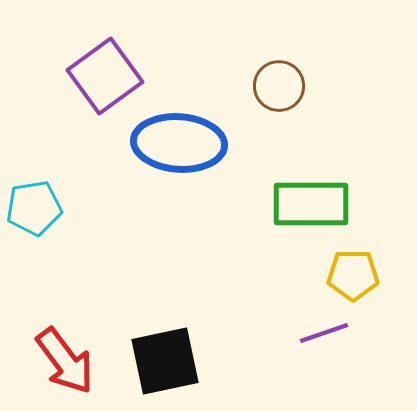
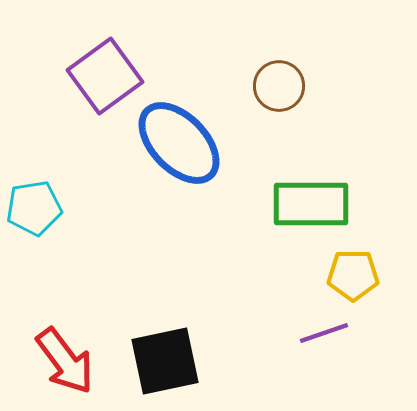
blue ellipse: rotated 42 degrees clockwise
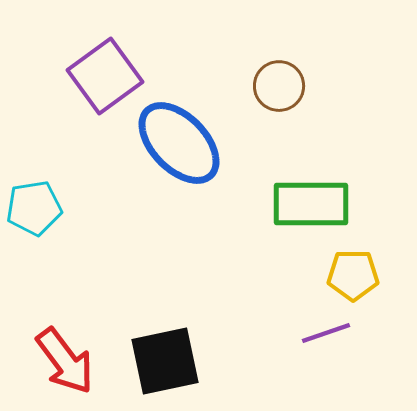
purple line: moved 2 px right
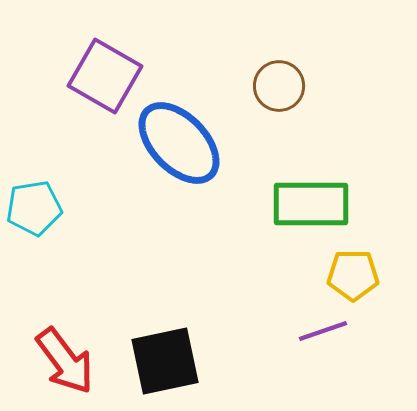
purple square: rotated 24 degrees counterclockwise
purple line: moved 3 px left, 2 px up
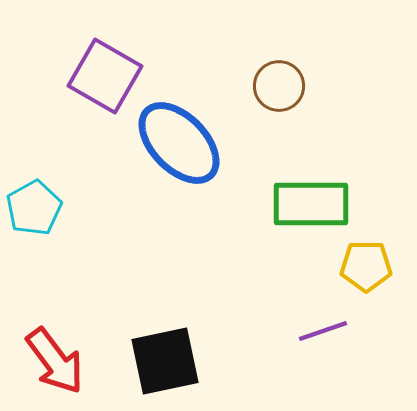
cyan pentagon: rotated 20 degrees counterclockwise
yellow pentagon: moved 13 px right, 9 px up
red arrow: moved 10 px left
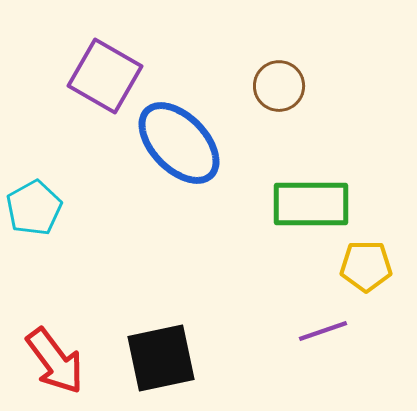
black square: moved 4 px left, 3 px up
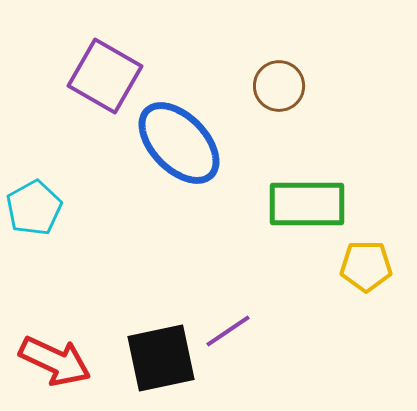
green rectangle: moved 4 px left
purple line: moved 95 px left; rotated 15 degrees counterclockwise
red arrow: rotated 28 degrees counterclockwise
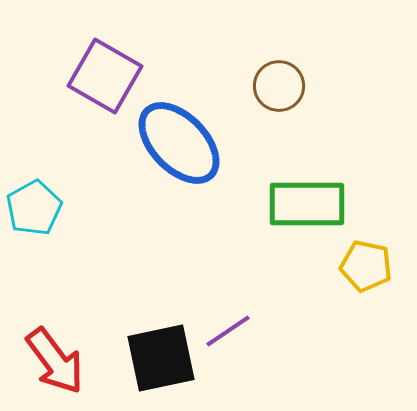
yellow pentagon: rotated 12 degrees clockwise
red arrow: rotated 28 degrees clockwise
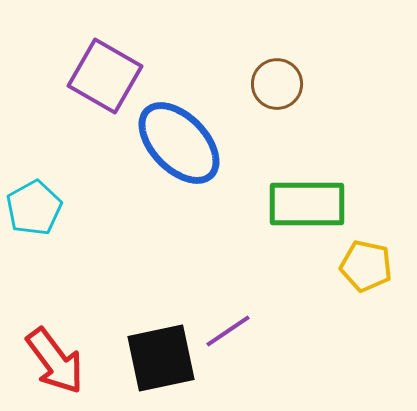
brown circle: moved 2 px left, 2 px up
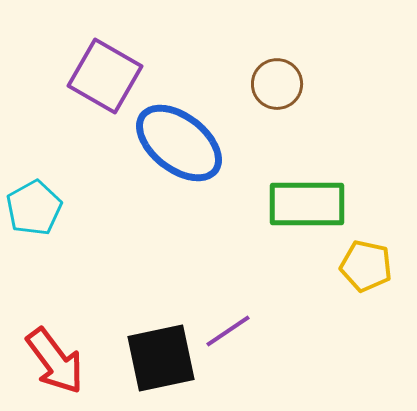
blue ellipse: rotated 8 degrees counterclockwise
